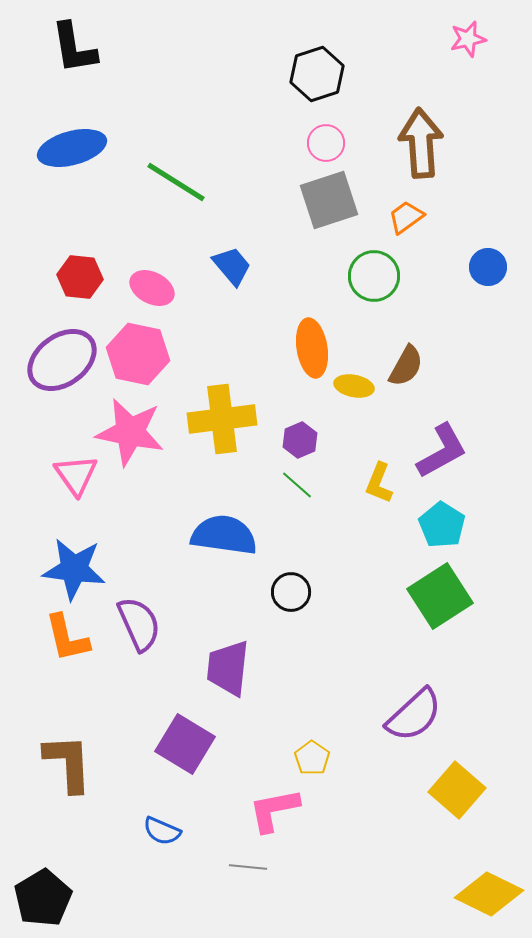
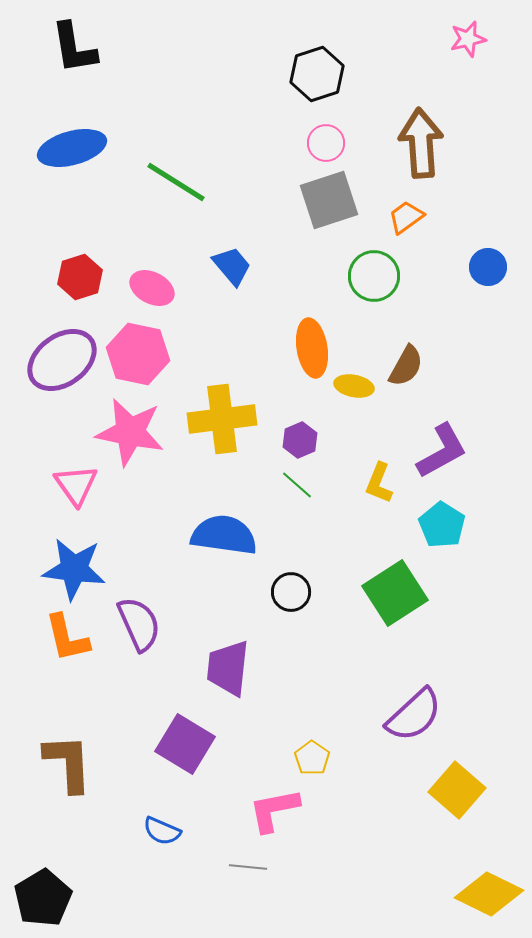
red hexagon at (80, 277): rotated 24 degrees counterclockwise
pink triangle at (76, 475): moved 10 px down
green square at (440, 596): moved 45 px left, 3 px up
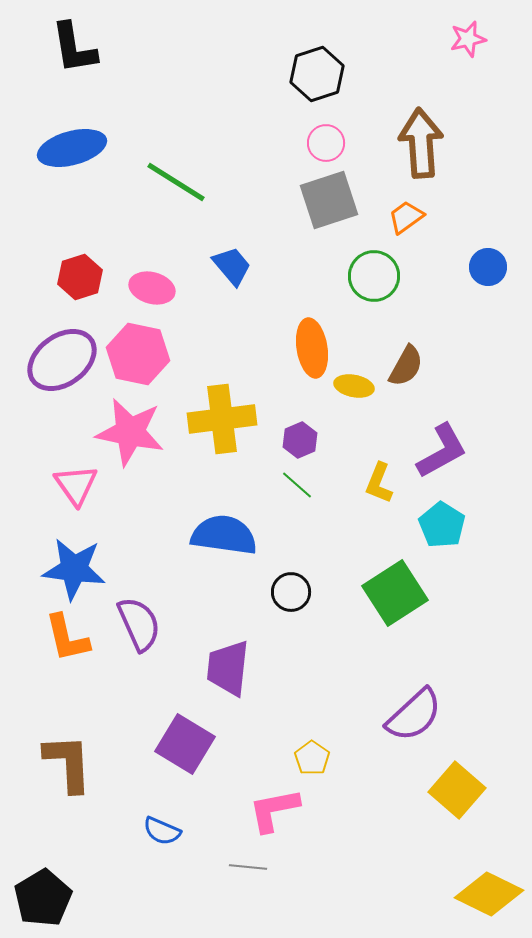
pink ellipse at (152, 288): rotated 12 degrees counterclockwise
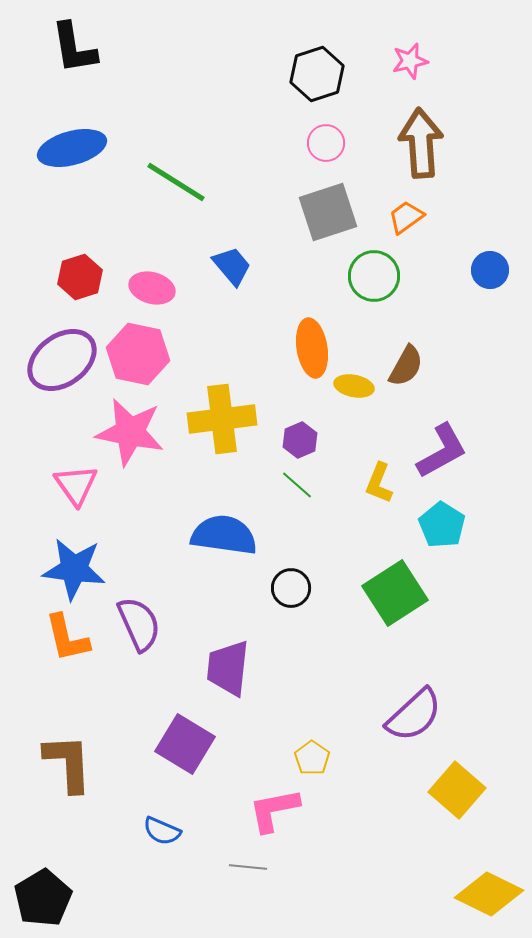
pink star at (468, 39): moved 58 px left, 22 px down
gray square at (329, 200): moved 1 px left, 12 px down
blue circle at (488, 267): moved 2 px right, 3 px down
black circle at (291, 592): moved 4 px up
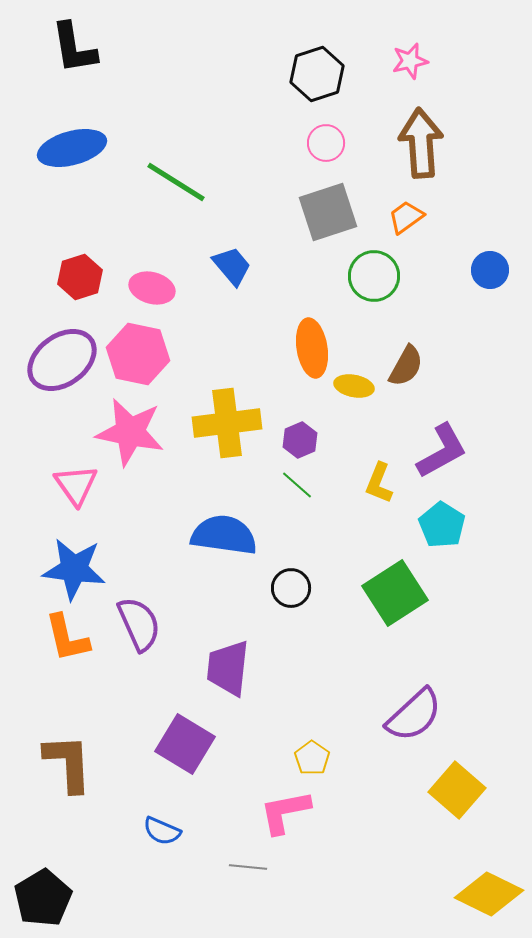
yellow cross at (222, 419): moved 5 px right, 4 px down
pink L-shape at (274, 810): moved 11 px right, 2 px down
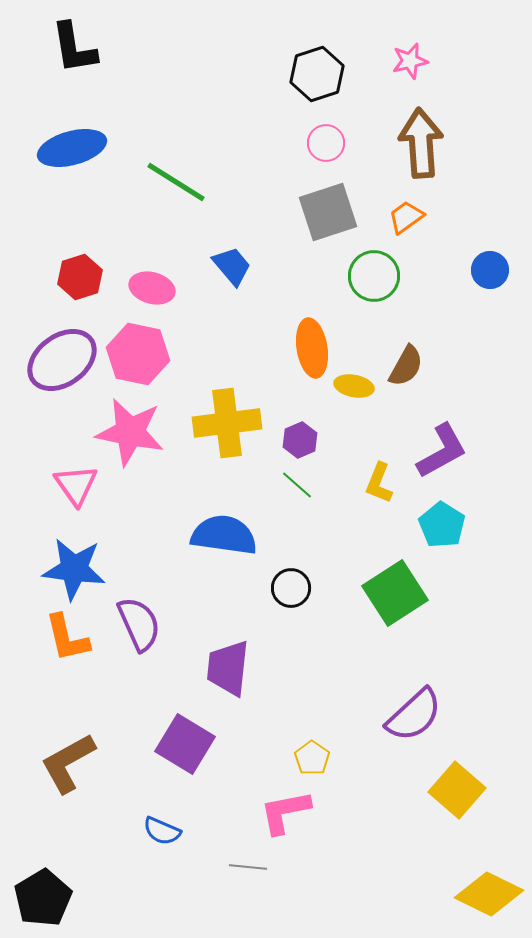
brown L-shape at (68, 763): rotated 116 degrees counterclockwise
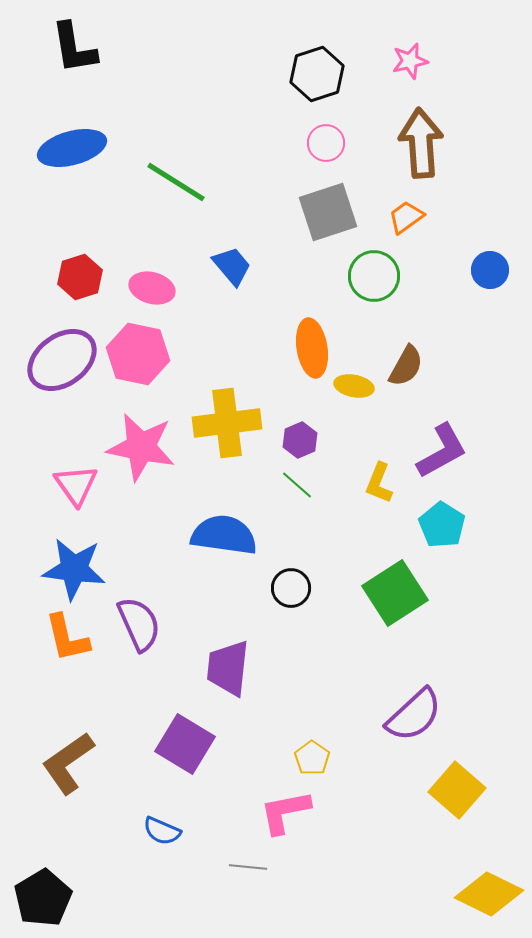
pink star at (130, 432): moved 11 px right, 15 px down
brown L-shape at (68, 763): rotated 6 degrees counterclockwise
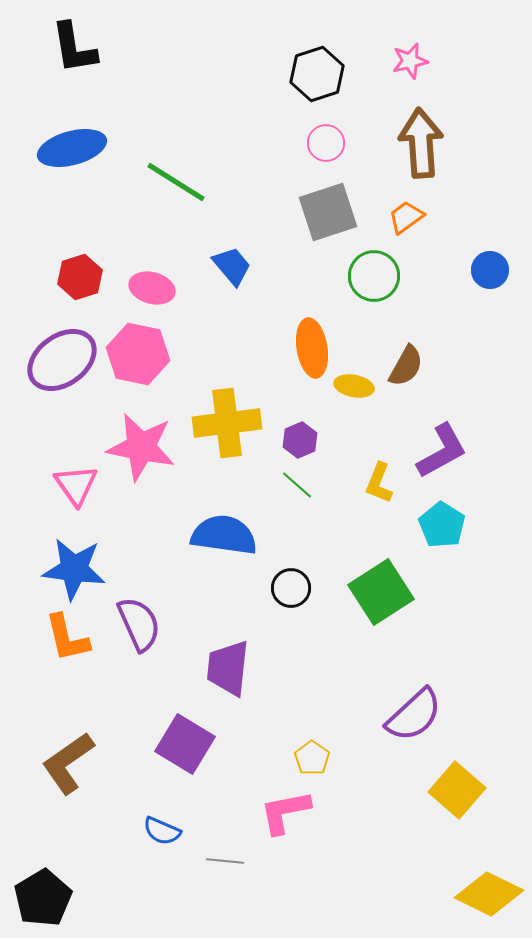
green square at (395, 593): moved 14 px left, 1 px up
gray line at (248, 867): moved 23 px left, 6 px up
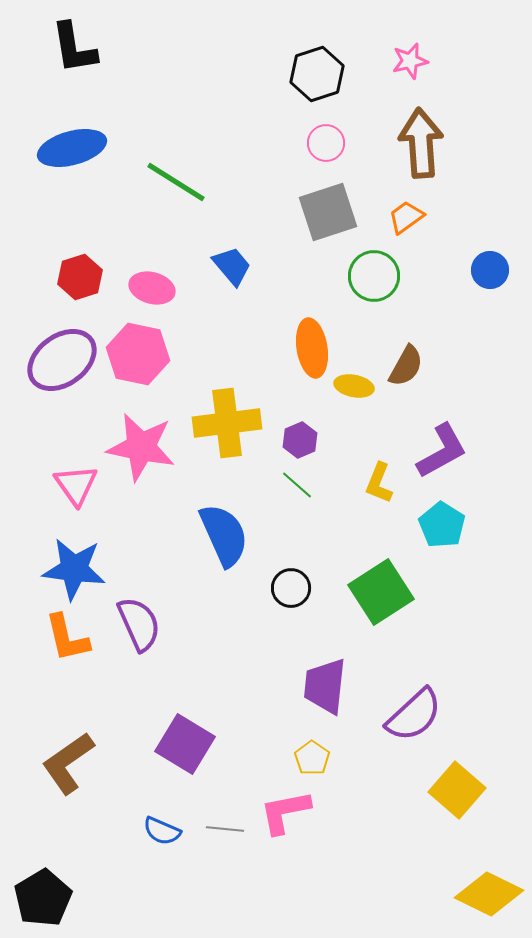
blue semicircle at (224, 535): rotated 58 degrees clockwise
purple trapezoid at (228, 668): moved 97 px right, 18 px down
gray line at (225, 861): moved 32 px up
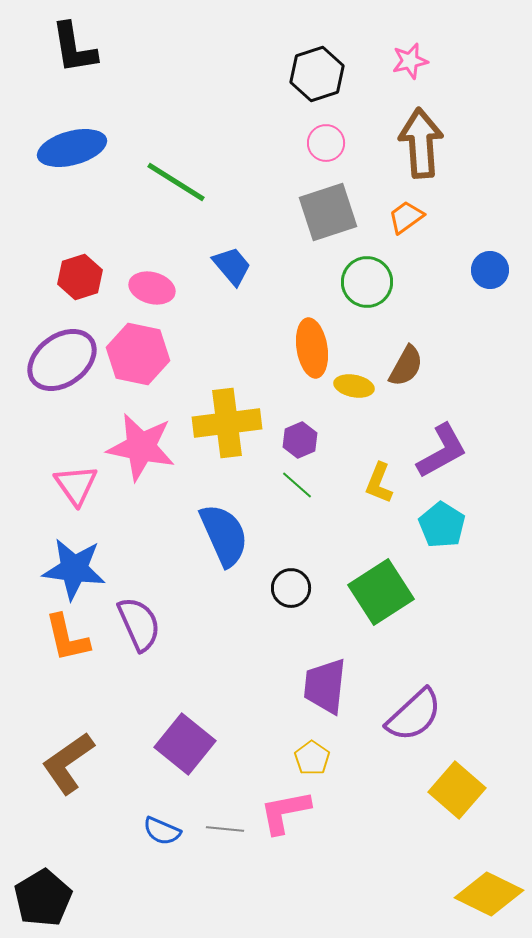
green circle at (374, 276): moved 7 px left, 6 px down
purple square at (185, 744): rotated 8 degrees clockwise
